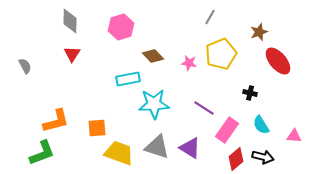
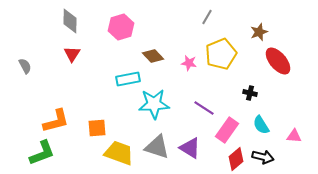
gray line: moved 3 px left
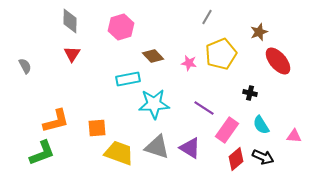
black arrow: rotated 10 degrees clockwise
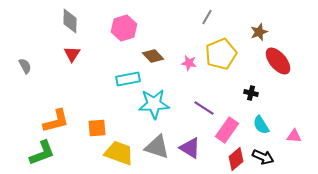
pink hexagon: moved 3 px right, 1 px down
black cross: moved 1 px right
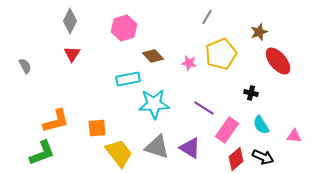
gray diamond: rotated 25 degrees clockwise
yellow trapezoid: rotated 32 degrees clockwise
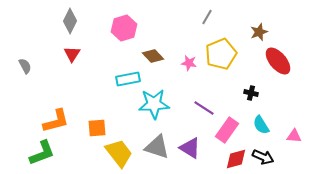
red diamond: rotated 25 degrees clockwise
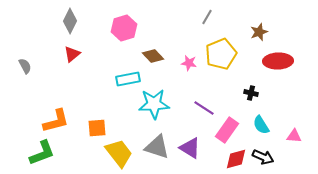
red triangle: rotated 18 degrees clockwise
red ellipse: rotated 52 degrees counterclockwise
